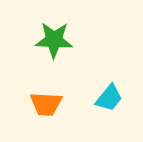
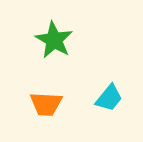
green star: rotated 27 degrees clockwise
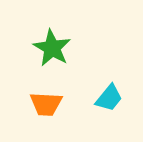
green star: moved 2 px left, 8 px down
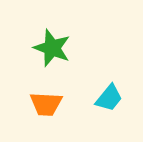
green star: rotated 9 degrees counterclockwise
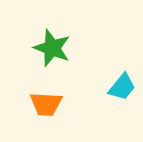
cyan trapezoid: moved 13 px right, 11 px up
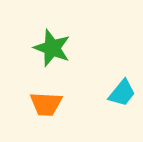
cyan trapezoid: moved 6 px down
